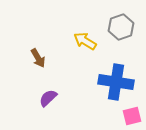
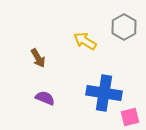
gray hexagon: moved 3 px right; rotated 10 degrees counterclockwise
blue cross: moved 12 px left, 11 px down
purple semicircle: moved 3 px left; rotated 66 degrees clockwise
pink square: moved 2 px left, 1 px down
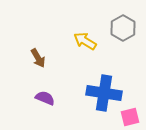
gray hexagon: moved 1 px left, 1 px down
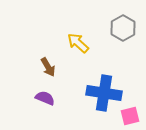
yellow arrow: moved 7 px left, 2 px down; rotated 10 degrees clockwise
brown arrow: moved 10 px right, 9 px down
pink square: moved 1 px up
